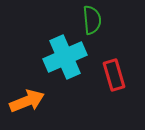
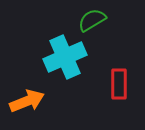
green semicircle: rotated 116 degrees counterclockwise
red rectangle: moved 5 px right, 9 px down; rotated 16 degrees clockwise
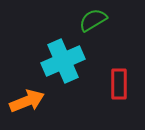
green semicircle: moved 1 px right
cyan cross: moved 2 px left, 4 px down
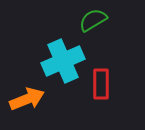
red rectangle: moved 18 px left
orange arrow: moved 2 px up
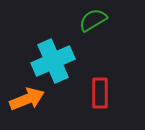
cyan cross: moved 10 px left
red rectangle: moved 1 px left, 9 px down
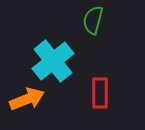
green semicircle: rotated 44 degrees counterclockwise
cyan cross: rotated 15 degrees counterclockwise
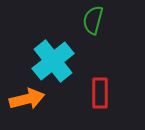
orange arrow: rotated 8 degrees clockwise
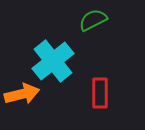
green semicircle: rotated 48 degrees clockwise
orange arrow: moved 5 px left, 5 px up
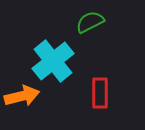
green semicircle: moved 3 px left, 2 px down
orange arrow: moved 2 px down
